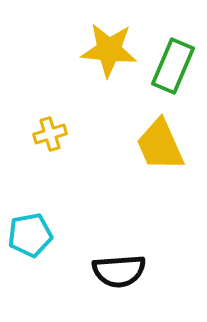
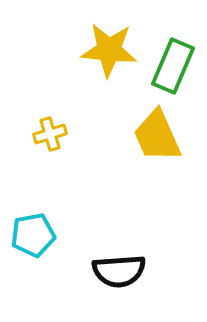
yellow trapezoid: moved 3 px left, 9 px up
cyan pentagon: moved 3 px right
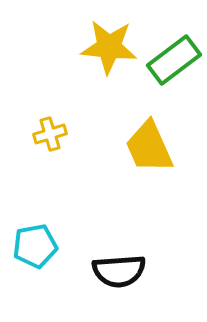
yellow star: moved 3 px up
green rectangle: moved 1 px right, 6 px up; rotated 30 degrees clockwise
yellow trapezoid: moved 8 px left, 11 px down
cyan pentagon: moved 2 px right, 11 px down
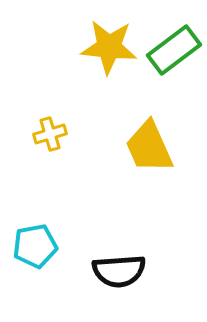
green rectangle: moved 10 px up
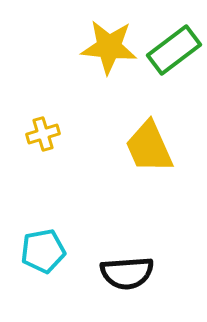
yellow cross: moved 7 px left
cyan pentagon: moved 8 px right, 5 px down
black semicircle: moved 8 px right, 2 px down
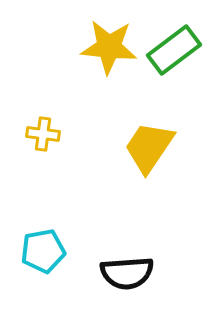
yellow cross: rotated 24 degrees clockwise
yellow trapezoid: rotated 58 degrees clockwise
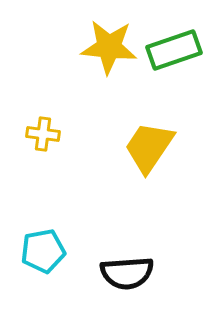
green rectangle: rotated 18 degrees clockwise
